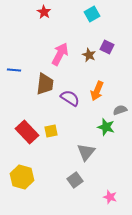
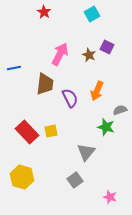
blue line: moved 2 px up; rotated 16 degrees counterclockwise
purple semicircle: rotated 30 degrees clockwise
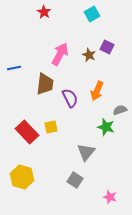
yellow square: moved 4 px up
gray square: rotated 21 degrees counterclockwise
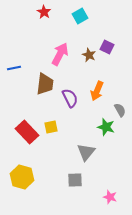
cyan square: moved 12 px left, 2 px down
gray semicircle: rotated 80 degrees clockwise
gray square: rotated 35 degrees counterclockwise
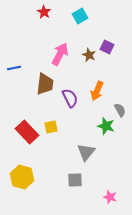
green star: moved 1 px up
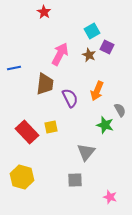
cyan square: moved 12 px right, 15 px down
green star: moved 1 px left, 1 px up
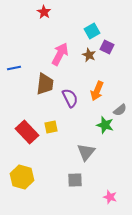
gray semicircle: rotated 80 degrees clockwise
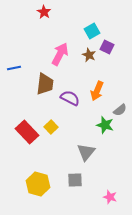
purple semicircle: rotated 36 degrees counterclockwise
yellow square: rotated 32 degrees counterclockwise
yellow hexagon: moved 16 px right, 7 px down
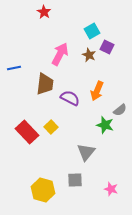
yellow hexagon: moved 5 px right, 6 px down
pink star: moved 1 px right, 8 px up
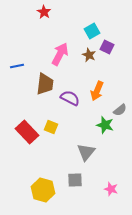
blue line: moved 3 px right, 2 px up
yellow square: rotated 24 degrees counterclockwise
